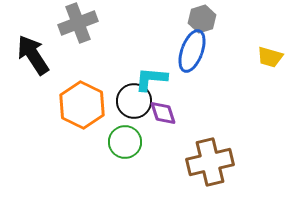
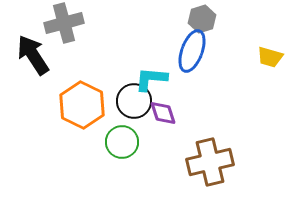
gray cross: moved 14 px left; rotated 6 degrees clockwise
green circle: moved 3 px left
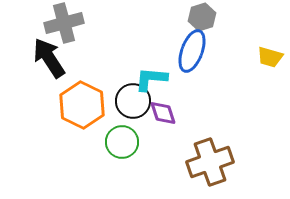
gray hexagon: moved 2 px up
black arrow: moved 16 px right, 3 px down
black circle: moved 1 px left
brown cross: rotated 6 degrees counterclockwise
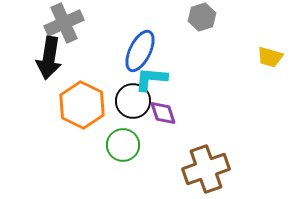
gray cross: rotated 9 degrees counterclockwise
blue ellipse: moved 52 px left; rotated 6 degrees clockwise
black arrow: rotated 138 degrees counterclockwise
green circle: moved 1 px right, 3 px down
brown cross: moved 4 px left, 7 px down
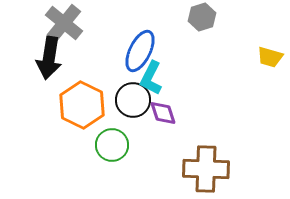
gray cross: rotated 27 degrees counterclockwise
cyan L-shape: moved 1 px up; rotated 68 degrees counterclockwise
black circle: moved 1 px up
green circle: moved 11 px left
brown cross: rotated 21 degrees clockwise
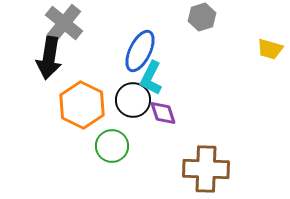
yellow trapezoid: moved 8 px up
green circle: moved 1 px down
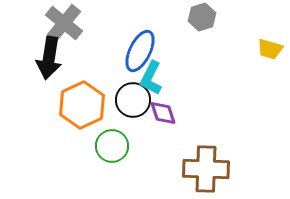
orange hexagon: rotated 9 degrees clockwise
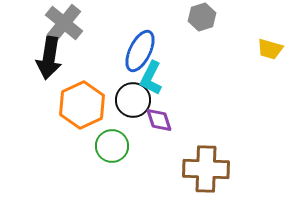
purple diamond: moved 4 px left, 7 px down
